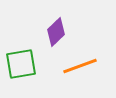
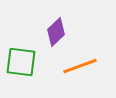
green square: moved 2 px up; rotated 16 degrees clockwise
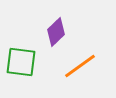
orange line: rotated 16 degrees counterclockwise
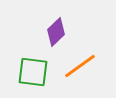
green square: moved 12 px right, 10 px down
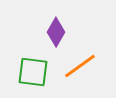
purple diamond: rotated 16 degrees counterclockwise
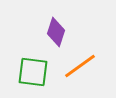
purple diamond: rotated 12 degrees counterclockwise
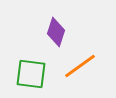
green square: moved 2 px left, 2 px down
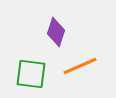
orange line: rotated 12 degrees clockwise
